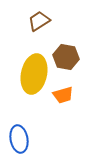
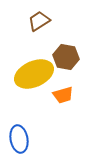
yellow ellipse: rotated 54 degrees clockwise
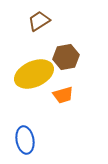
brown hexagon: rotated 20 degrees counterclockwise
blue ellipse: moved 6 px right, 1 px down
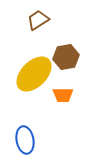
brown trapezoid: moved 1 px left, 1 px up
yellow ellipse: rotated 21 degrees counterclockwise
orange trapezoid: rotated 15 degrees clockwise
